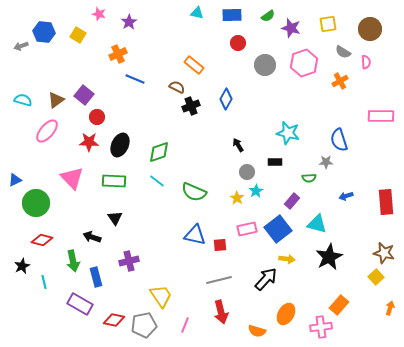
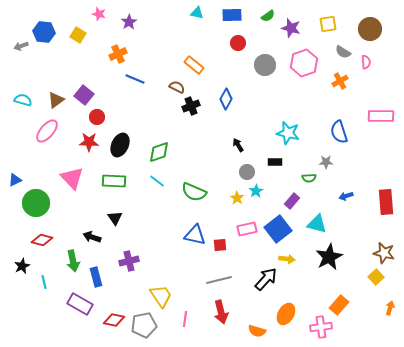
blue semicircle at (339, 140): moved 8 px up
pink line at (185, 325): moved 6 px up; rotated 14 degrees counterclockwise
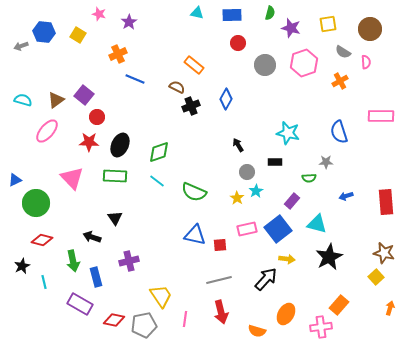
green semicircle at (268, 16): moved 2 px right, 3 px up; rotated 40 degrees counterclockwise
green rectangle at (114, 181): moved 1 px right, 5 px up
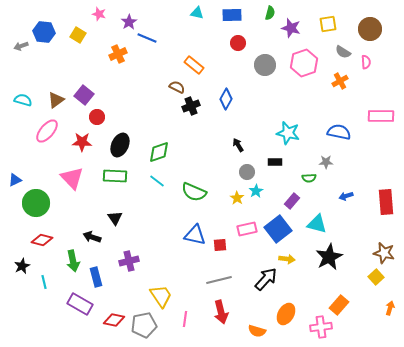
blue line at (135, 79): moved 12 px right, 41 px up
blue semicircle at (339, 132): rotated 120 degrees clockwise
red star at (89, 142): moved 7 px left
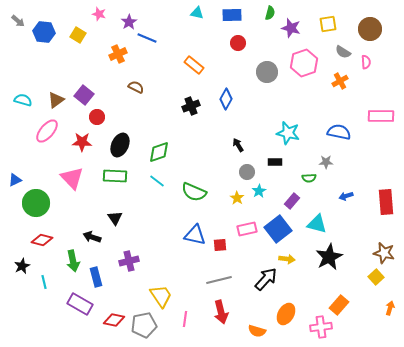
gray arrow at (21, 46): moved 3 px left, 25 px up; rotated 120 degrees counterclockwise
gray circle at (265, 65): moved 2 px right, 7 px down
brown semicircle at (177, 87): moved 41 px left
cyan star at (256, 191): moved 3 px right
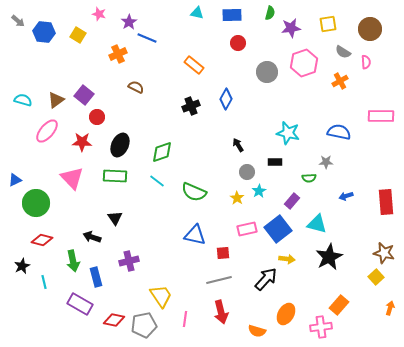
purple star at (291, 28): rotated 24 degrees counterclockwise
green diamond at (159, 152): moved 3 px right
red square at (220, 245): moved 3 px right, 8 px down
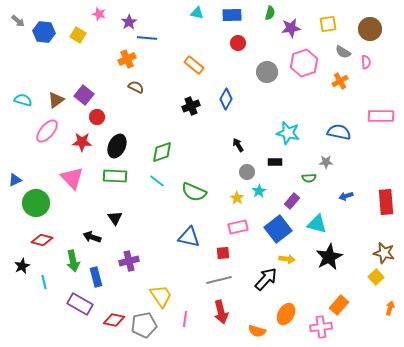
blue line at (147, 38): rotated 18 degrees counterclockwise
orange cross at (118, 54): moved 9 px right, 5 px down
black ellipse at (120, 145): moved 3 px left, 1 px down
pink rectangle at (247, 229): moved 9 px left, 2 px up
blue triangle at (195, 235): moved 6 px left, 2 px down
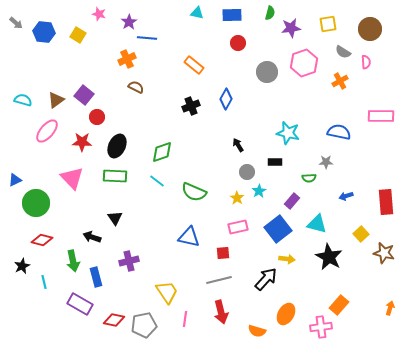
gray arrow at (18, 21): moved 2 px left, 2 px down
black star at (329, 257): rotated 16 degrees counterclockwise
yellow square at (376, 277): moved 15 px left, 43 px up
yellow trapezoid at (161, 296): moved 6 px right, 4 px up
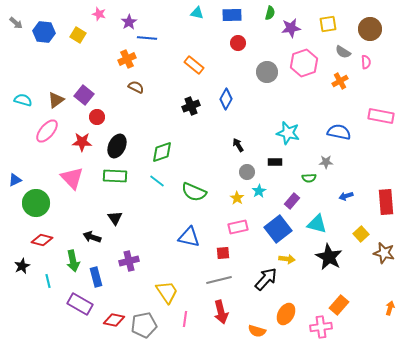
pink rectangle at (381, 116): rotated 10 degrees clockwise
cyan line at (44, 282): moved 4 px right, 1 px up
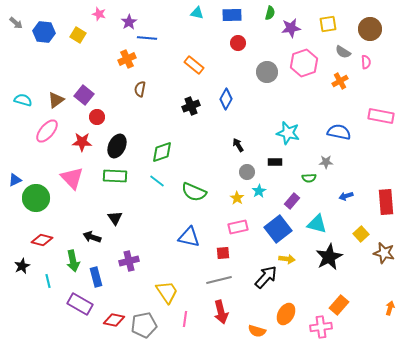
brown semicircle at (136, 87): moved 4 px right, 2 px down; rotated 105 degrees counterclockwise
green circle at (36, 203): moved 5 px up
black star at (329, 257): rotated 16 degrees clockwise
black arrow at (266, 279): moved 2 px up
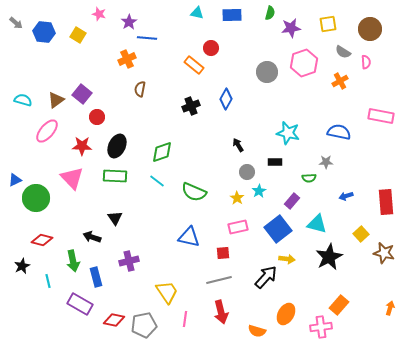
red circle at (238, 43): moved 27 px left, 5 px down
purple square at (84, 95): moved 2 px left, 1 px up
red star at (82, 142): moved 4 px down
